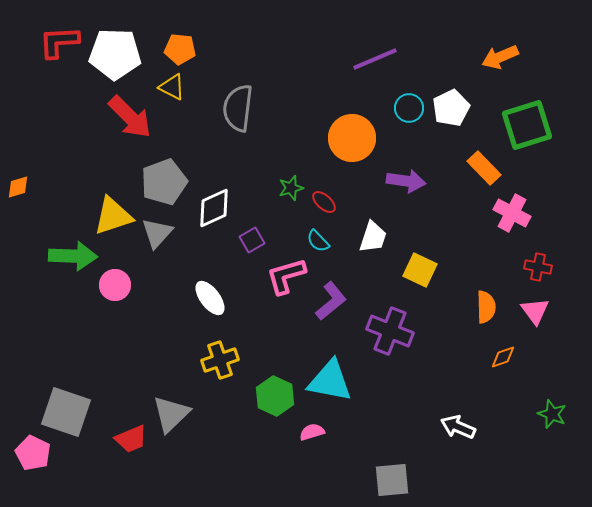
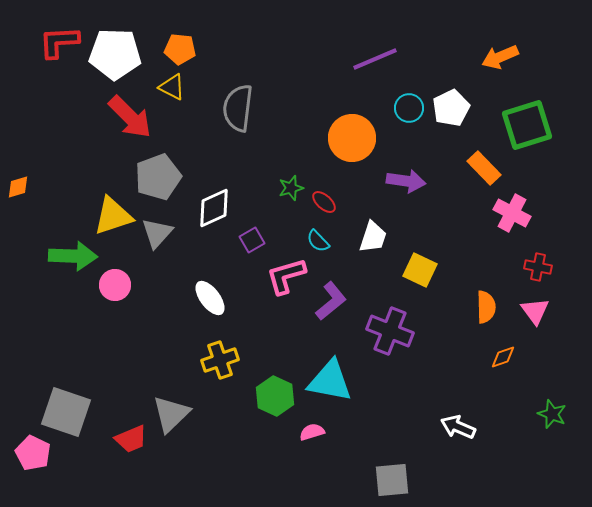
gray pentagon at (164, 182): moved 6 px left, 5 px up
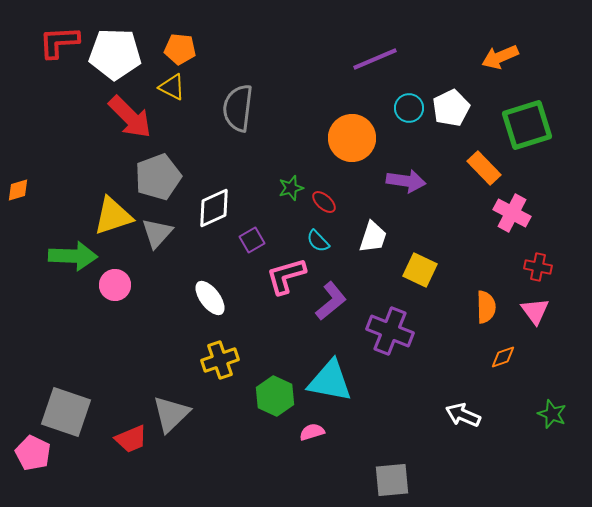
orange diamond at (18, 187): moved 3 px down
white arrow at (458, 427): moved 5 px right, 12 px up
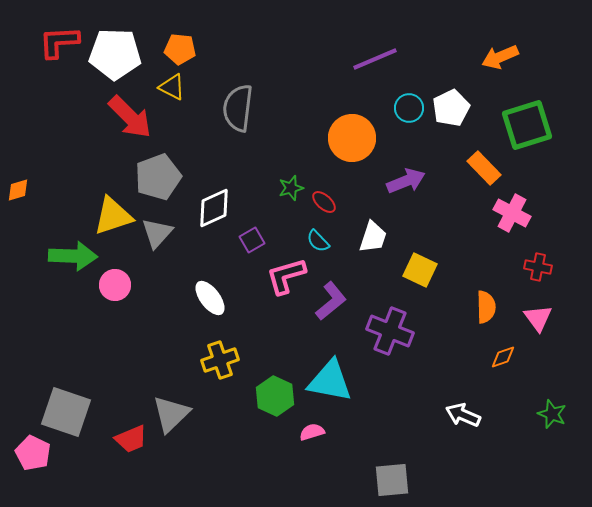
purple arrow at (406, 181): rotated 30 degrees counterclockwise
pink triangle at (535, 311): moved 3 px right, 7 px down
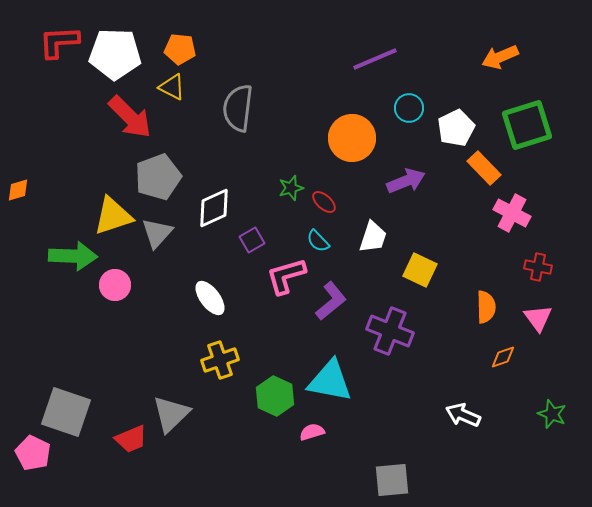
white pentagon at (451, 108): moved 5 px right, 20 px down
